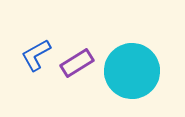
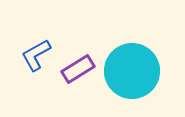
purple rectangle: moved 1 px right, 6 px down
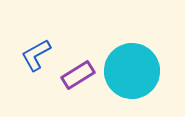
purple rectangle: moved 6 px down
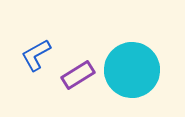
cyan circle: moved 1 px up
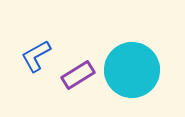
blue L-shape: moved 1 px down
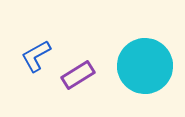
cyan circle: moved 13 px right, 4 px up
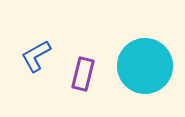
purple rectangle: moved 5 px right, 1 px up; rotated 44 degrees counterclockwise
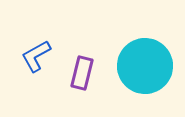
purple rectangle: moved 1 px left, 1 px up
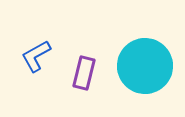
purple rectangle: moved 2 px right
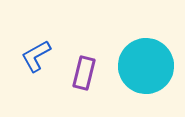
cyan circle: moved 1 px right
